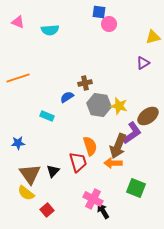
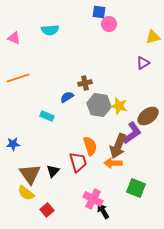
pink triangle: moved 4 px left, 16 px down
blue star: moved 5 px left, 1 px down
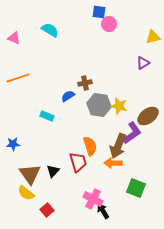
cyan semicircle: rotated 144 degrees counterclockwise
blue semicircle: moved 1 px right, 1 px up
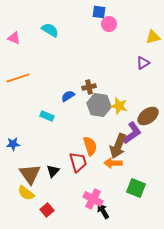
brown cross: moved 4 px right, 4 px down
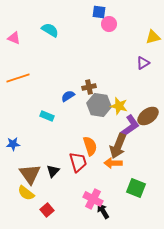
purple L-shape: moved 2 px left, 7 px up
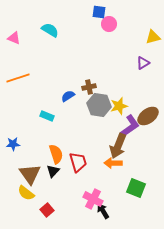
yellow star: rotated 30 degrees counterclockwise
orange semicircle: moved 34 px left, 8 px down
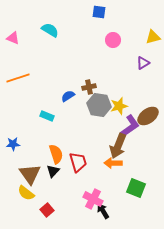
pink circle: moved 4 px right, 16 px down
pink triangle: moved 1 px left
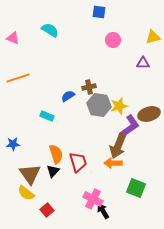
purple triangle: rotated 32 degrees clockwise
brown ellipse: moved 1 px right, 2 px up; rotated 20 degrees clockwise
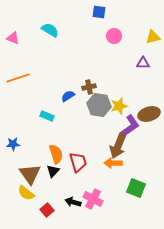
pink circle: moved 1 px right, 4 px up
black arrow: moved 30 px left, 9 px up; rotated 42 degrees counterclockwise
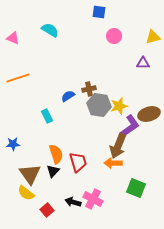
brown cross: moved 2 px down
cyan rectangle: rotated 40 degrees clockwise
